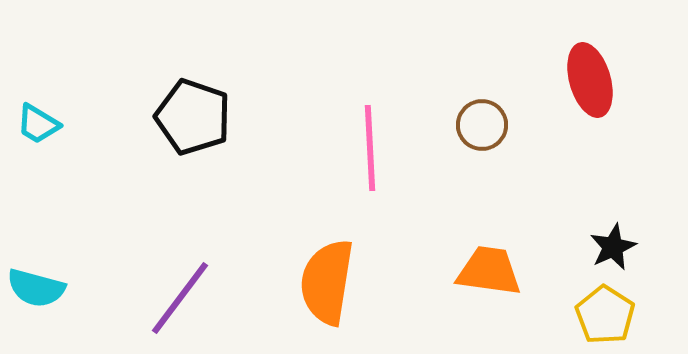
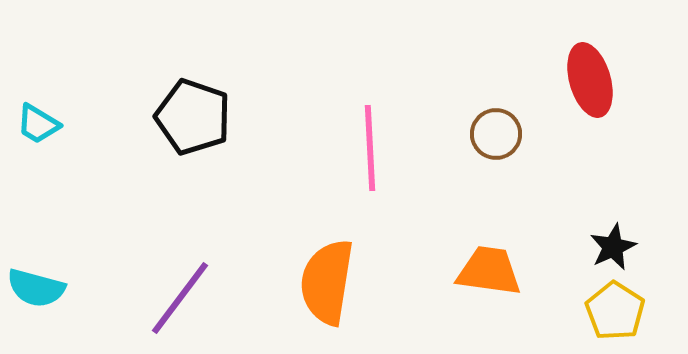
brown circle: moved 14 px right, 9 px down
yellow pentagon: moved 10 px right, 4 px up
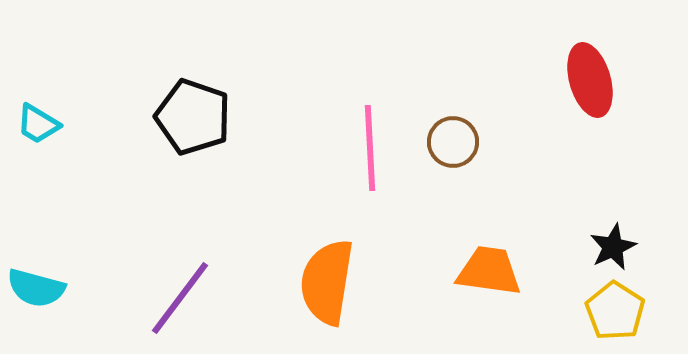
brown circle: moved 43 px left, 8 px down
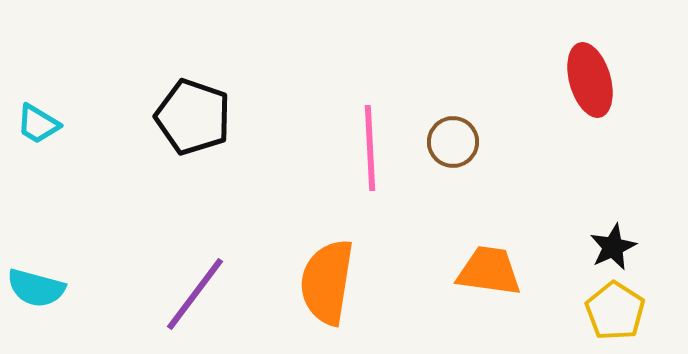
purple line: moved 15 px right, 4 px up
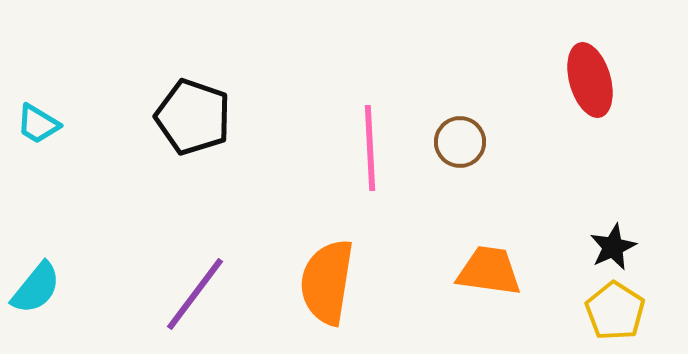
brown circle: moved 7 px right
cyan semicircle: rotated 66 degrees counterclockwise
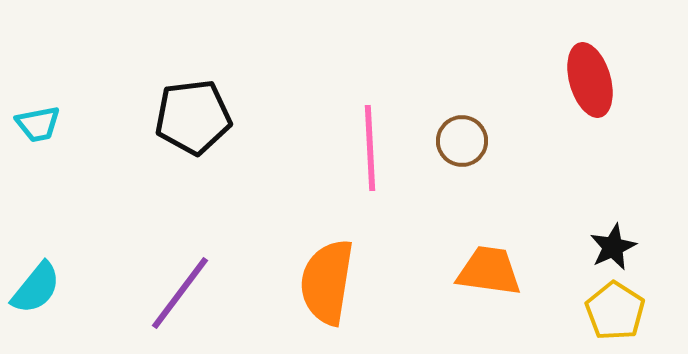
black pentagon: rotated 26 degrees counterclockwise
cyan trapezoid: rotated 42 degrees counterclockwise
brown circle: moved 2 px right, 1 px up
purple line: moved 15 px left, 1 px up
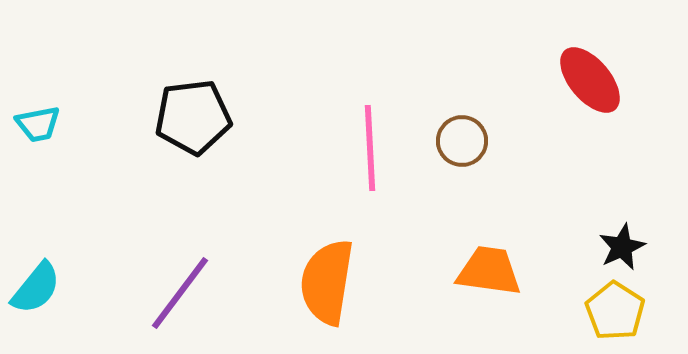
red ellipse: rotated 24 degrees counterclockwise
black star: moved 9 px right
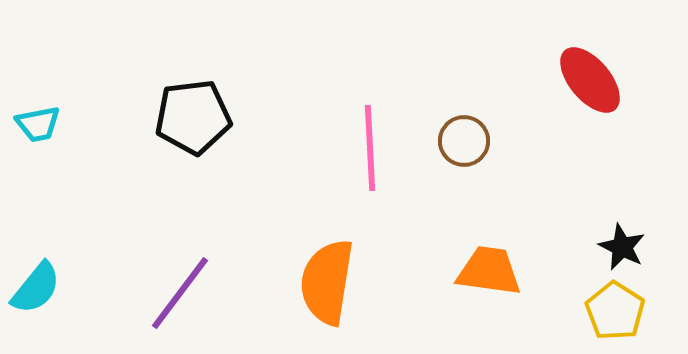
brown circle: moved 2 px right
black star: rotated 21 degrees counterclockwise
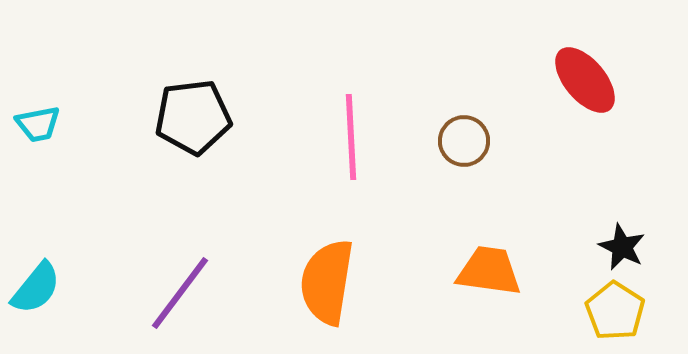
red ellipse: moved 5 px left
pink line: moved 19 px left, 11 px up
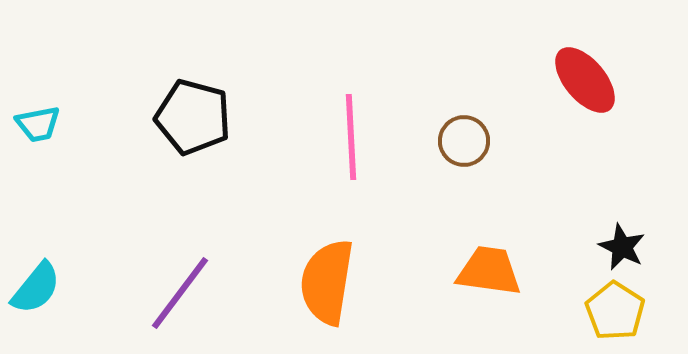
black pentagon: rotated 22 degrees clockwise
